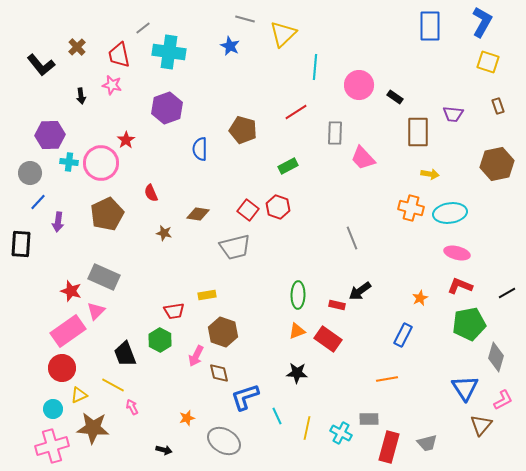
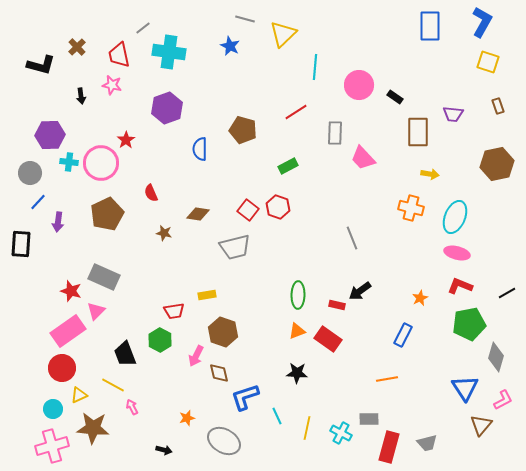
black L-shape at (41, 65): rotated 36 degrees counterclockwise
cyan ellipse at (450, 213): moved 5 px right, 4 px down; rotated 60 degrees counterclockwise
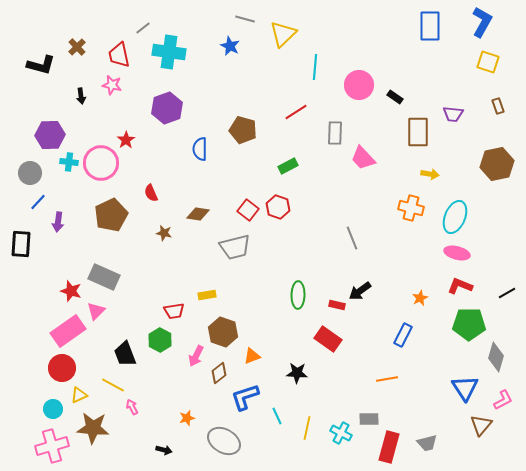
brown pentagon at (107, 214): moved 4 px right, 1 px down
green pentagon at (469, 324): rotated 12 degrees clockwise
orange triangle at (297, 331): moved 45 px left, 25 px down
brown diamond at (219, 373): rotated 65 degrees clockwise
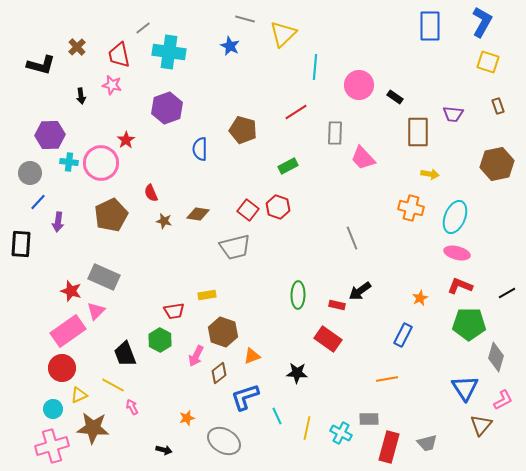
brown star at (164, 233): moved 12 px up
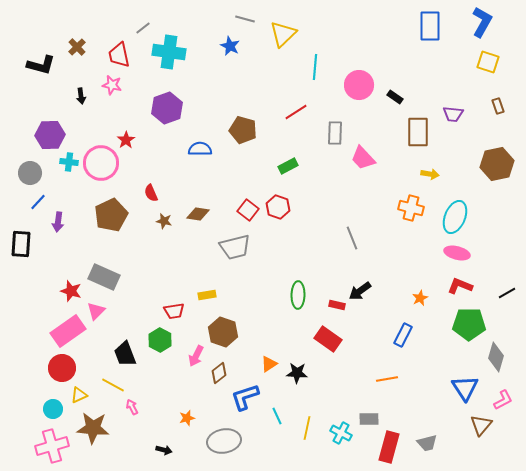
blue semicircle at (200, 149): rotated 90 degrees clockwise
orange triangle at (252, 356): moved 17 px right, 8 px down; rotated 12 degrees counterclockwise
gray ellipse at (224, 441): rotated 40 degrees counterclockwise
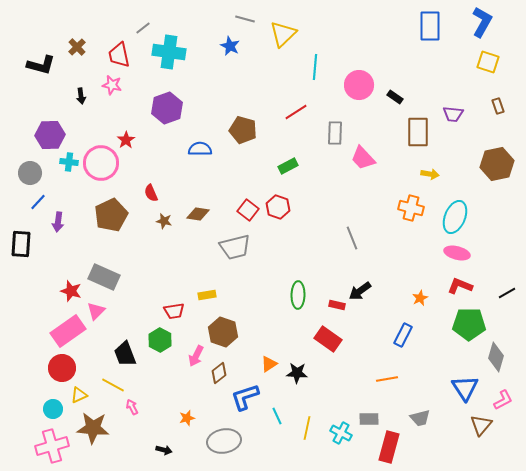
gray trapezoid at (427, 443): moved 7 px left, 25 px up
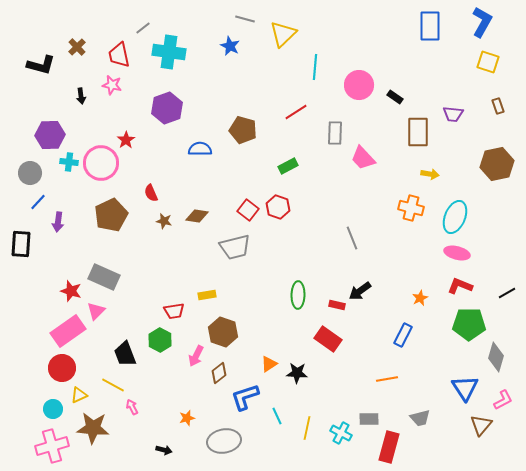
brown diamond at (198, 214): moved 1 px left, 2 px down
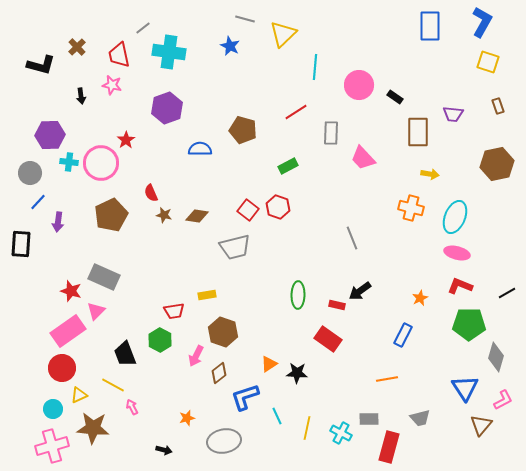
gray rectangle at (335, 133): moved 4 px left
brown star at (164, 221): moved 6 px up
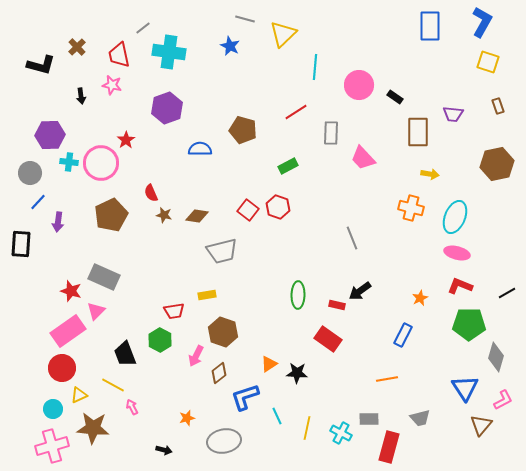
gray trapezoid at (235, 247): moved 13 px left, 4 px down
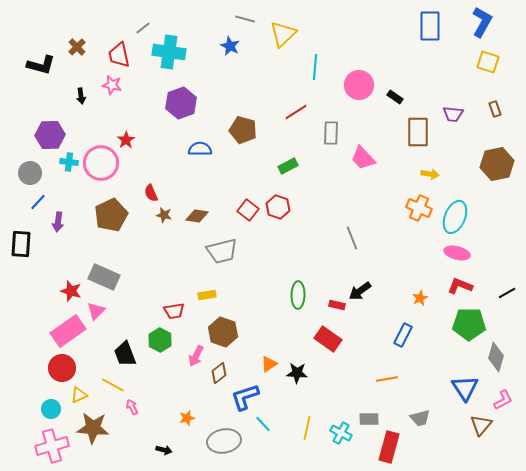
brown rectangle at (498, 106): moved 3 px left, 3 px down
purple hexagon at (167, 108): moved 14 px right, 5 px up
orange cross at (411, 208): moved 8 px right; rotated 10 degrees clockwise
cyan circle at (53, 409): moved 2 px left
cyan line at (277, 416): moved 14 px left, 8 px down; rotated 18 degrees counterclockwise
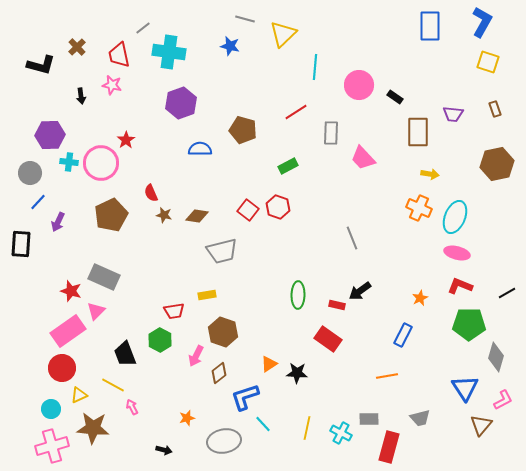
blue star at (230, 46): rotated 12 degrees counterclockwise
purple arrow at (58, 222): rotated 18 degrees clockwise
orange line at (387, 379): moved 3 px up
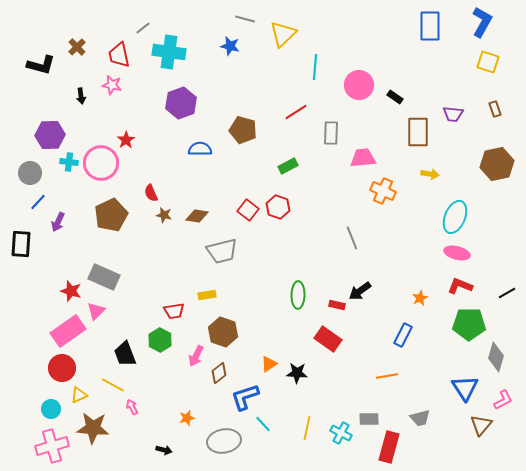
pink trapezoid at (363, 158): rotated 128 degrees clockwise
orange cross at (419, 208): moved 36 px left, 17 px up
